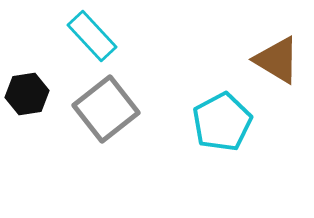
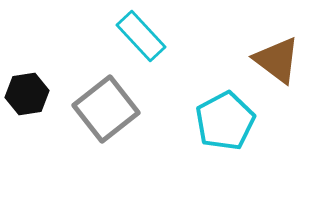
cyan rectangle: moved 49 px right
brown triangle: rotated 6 degrees clockwise
cyan pentagon: moved 3 px right, 1 px up
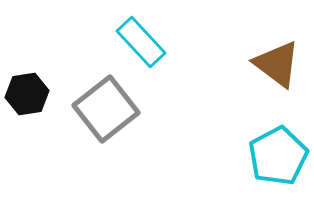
cyan rectangle: moved 6 px down
brown triangle: moved 4 px down
cyan pentagon: moved 53 px right, 35 px down
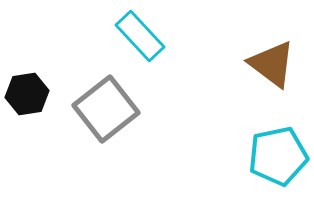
cyan rectangle: moved 1 px left, 6 px up
brown triangle: moved 5 px left
cyan pentagon: rotated 16 degrees clockwise
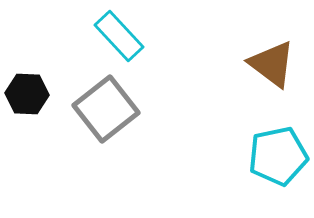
cyan rectangle: moved 21 px left
black hexagon: rotated 12 degrees clockwise
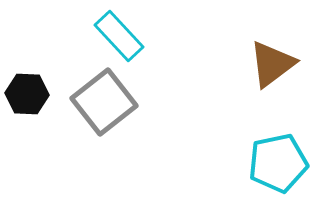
brown triangle: rotated 46 degrees clockwise
gray square: moved 2 px left, 7 px up
cyan pentagon: moved 7 px down
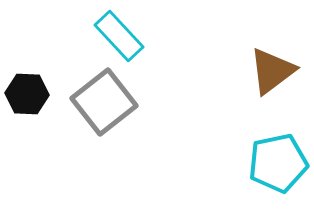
brown triangle: moved 7 px down
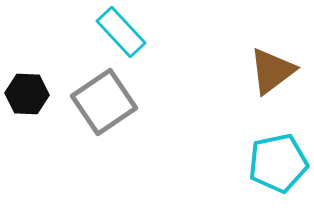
cyan rectangle: moved 2 px right, 4 px up
gray square: rotated 4 degrees clockwise
